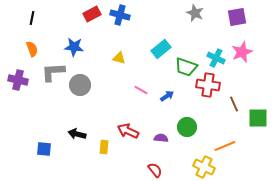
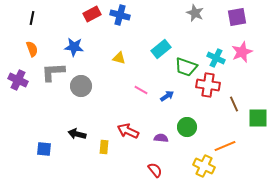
purple cross: rotated 12 degrees clockwise
gray circle: moved 1 px right, 1 px down
yellow cross: moved 1 px up
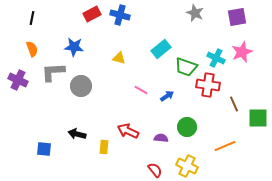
yellow cross: moved 17 px left
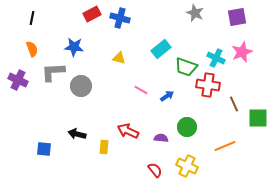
blue cross: moved 3 px down
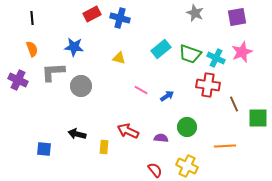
black line: rotated 16 degrees counterclockwise
green trapezoid: moved 4 px right, 13 px up
orange line: rotated 20 degrees clockwise
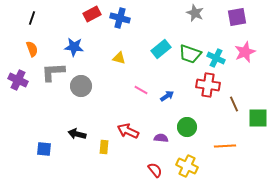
black line: rotated 24 degrees clockwise
pink star: moved 3 px right
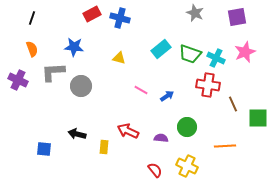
brown line: moved 1 px left
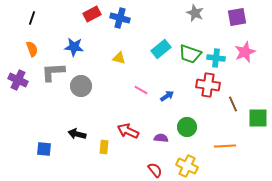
cyan cross: rotated 18 degrees counterclockwise
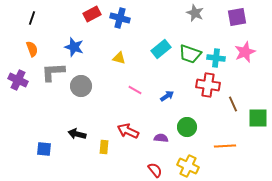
blue star: rotated 12 degrees clockwise
pink line: moved 6 px left
yellow cross: moved 1 px right
